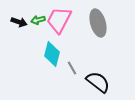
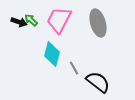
green arrow: moved 7 px left; rotated 56 degrees clockwise
gray line: moved 2 px right
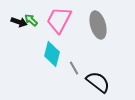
gray ellipse: moved 2 px down
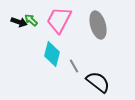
gray line: moved 2 px up
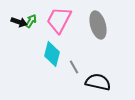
green arrow: moved 1 px down; rotated 80 degrees clockwise
gray line: moved 1 px down
black semicircle: rotated 25 degrees counterclockwise
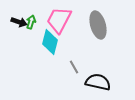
green arrow: moved 1 px down; rotated 16 degrees counterclockwise
cyan diamond: moved 2 px left, 12 px up
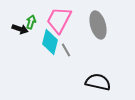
black arrow: moved 1 px right, 7 px down
gray line: moved 8 px left, 17 px up
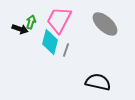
gray ellipse: moved 7 px right, 1 px up; rotated 32 degrees counterclockwise
gray line: rotated 48 degrees clockwise
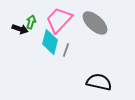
pink trapezoid: rotated 16 degrees clockwise
gray ellipse: moved 10 px left, 1 px up
black semicircle: moved 1 px right
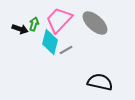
green arrow: moved 3 px right, 2 px down
gray line: rotated 40 degrees clockwise
black semicircle: moved 1 px right
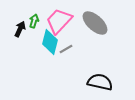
pink trapezoid: moved 1 px down
green arrow: moved 3 px up
black arrow: rotated 84 degrees counterclockwise
gray line: moved 1 px up
